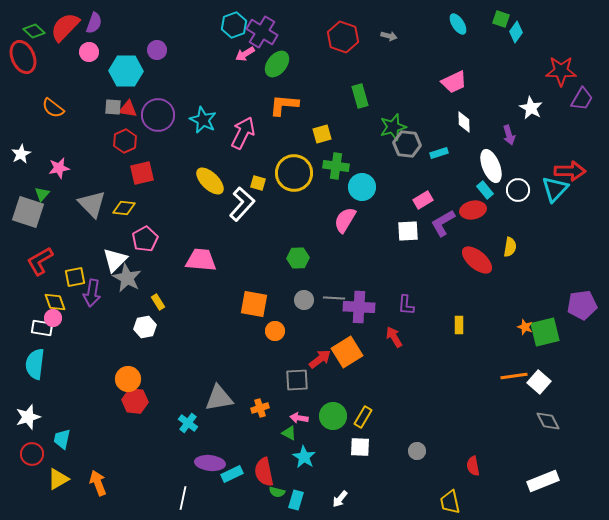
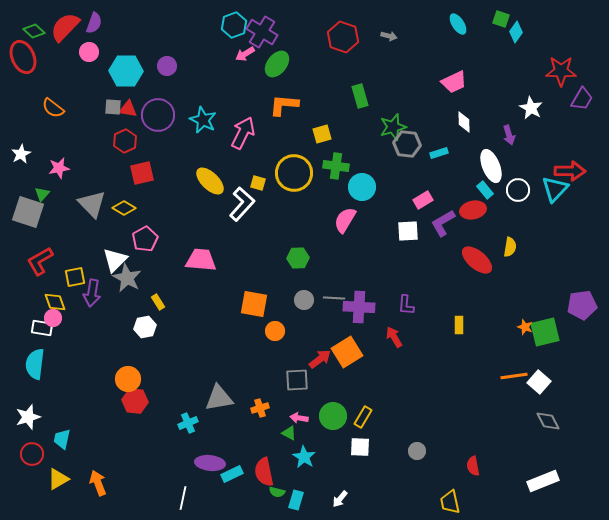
purple circle at (157, 50): moved 10 px right, 16 px down
yellow diamond at (124, 208): rotated 25 degrees clockwise
cyan cross at (188, 423): rotated 30 degrees clockwise
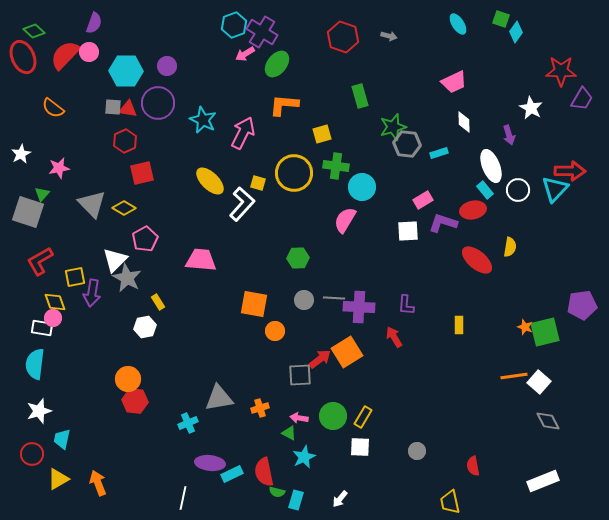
red semicircle at (65, 27): moved 28 px down
purple circle at (158, 115): moved 12 px up
purple L-shape at (443, 223): rotated 48 degrees clockwise
gray square at (297, 380): moved 3 px right, 5 px up
white star at (28, 417): moved 11 px right, 6 px up
cyan star at (304, 457): rotated 15 degrees clockwise
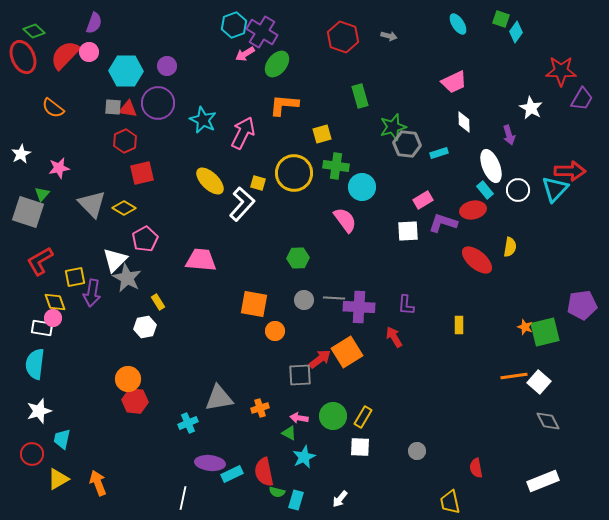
pink semicircle at (345, 220): rotated 112 degrees clockwise
red semicircle at (473, 466): moved 3 px right, 2 px down
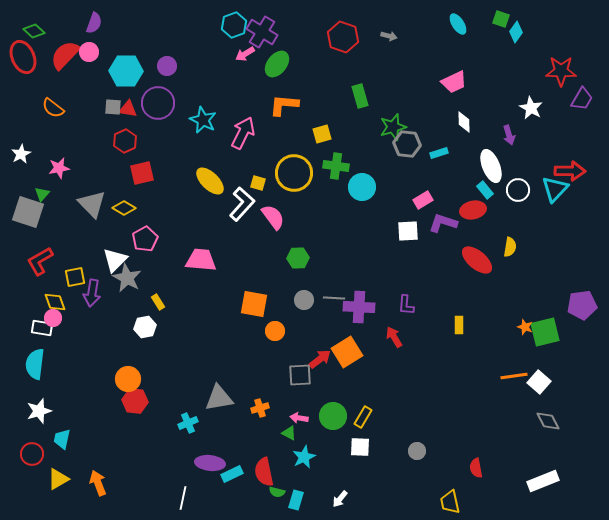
pink semicircle at (345, 220): moved 72 px left, 3 px up
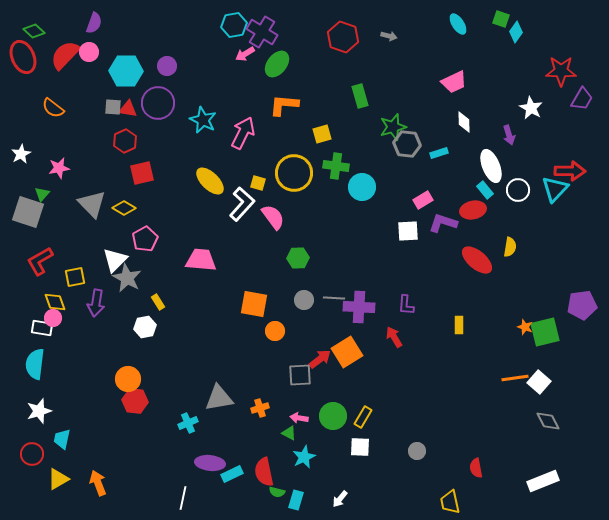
cyan hexagon at (234, 25): rotated 10 degrees clockwise
purple arrow at (92, 293): moved 4 px right, 10 px down
orange line at (514, 376): moved 1 px right, 2 px down
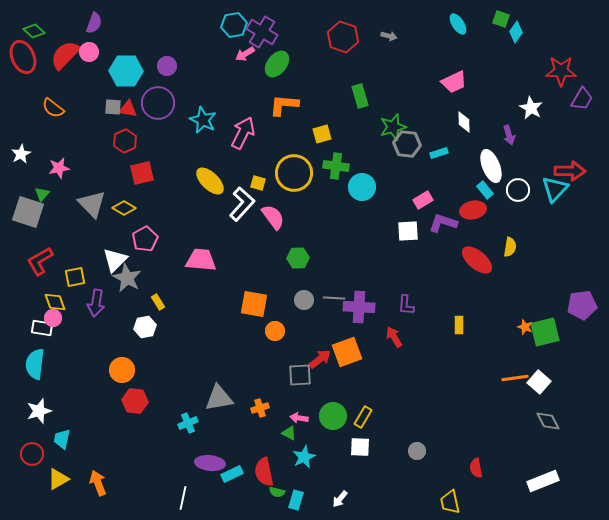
orange square at (347, 352): rotated 12 degrees clockwise
orange circle at (128, 379): moved 6 px left, 9 px up
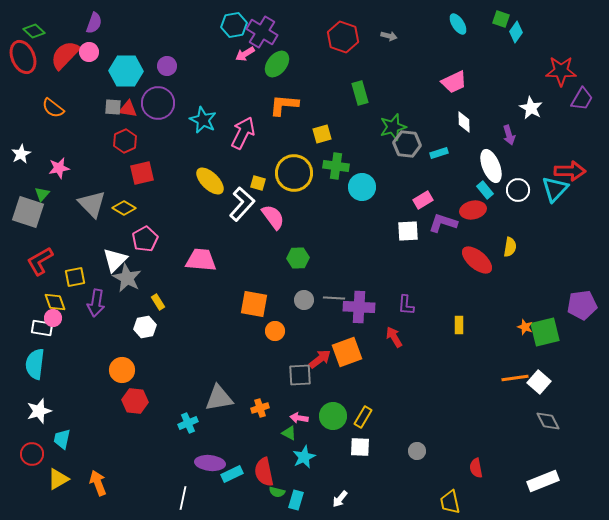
green rectangle at (360, 96): moved 3 px up
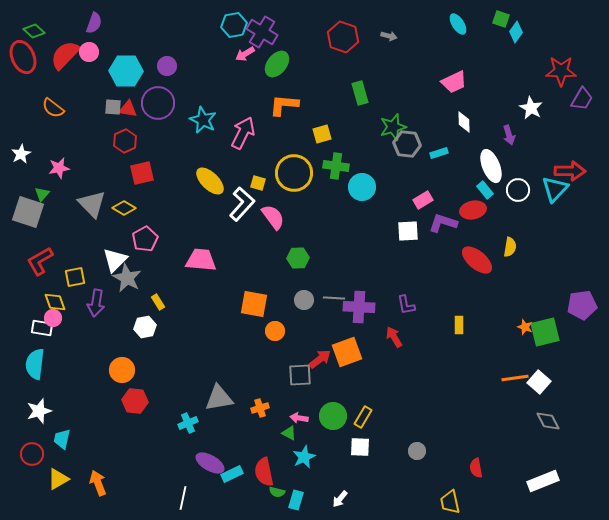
purple L-shape at (406, 305): rotated 15 degrees counterclockwise
purple ellipse at (210, 463): rotated 24 degrees clockwise
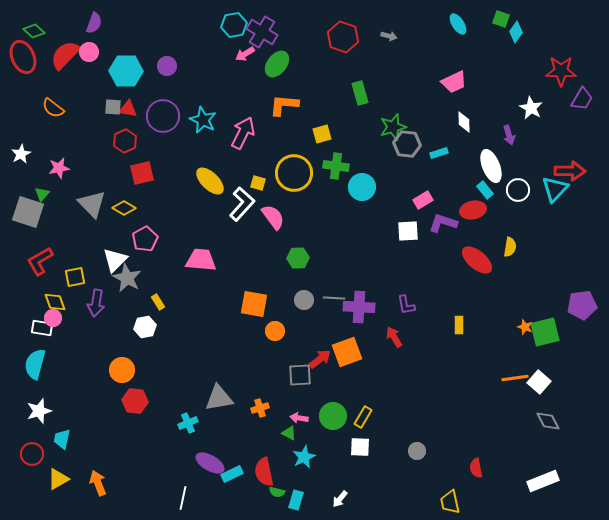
purple circle at (158, 103): moved 5 px right, 13 px down
cyan semicircle at (35, 364): rotated 8 degrees clockwise
